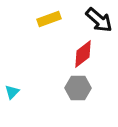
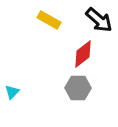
yellow rectangle: moved 1 px down; rotated 50 degrees clockwise
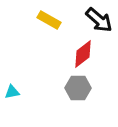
cyan triangle: rotated 35 degrees clockwise
